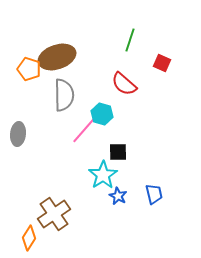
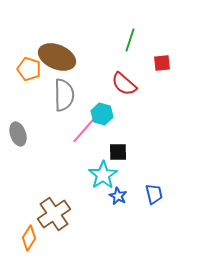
brown ellipse: rotated 42 degrees clockwise
red square: rotated 30 degrees counterclockwise
gray ellipse: rotated 25 degrees counterclockwise
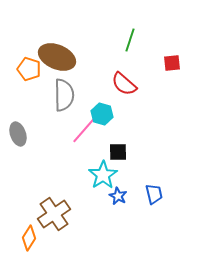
red square: moved 10 px right
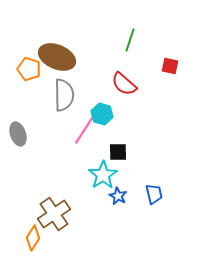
red square: moved 2 px left, 3 px down; rotated 18 degrees clockwise
pink line: rotated 8 degrees counterclockwise
orange diamond: moved 4 px right
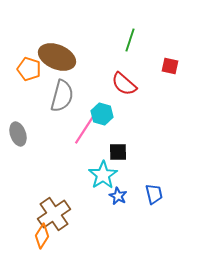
gray semicircle: moved 2 px left, 1 px down; rotated 16 degrees clockwise
orange diamond: moved 9 px right, 2 px up
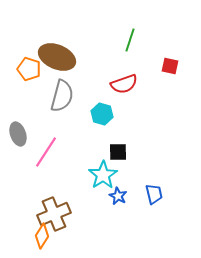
red semicircle: rotated 60 degrees counterclockwise
pink line: moved 39 px left, 23 px down
brown cross: rotated 12 degrees clockwise
